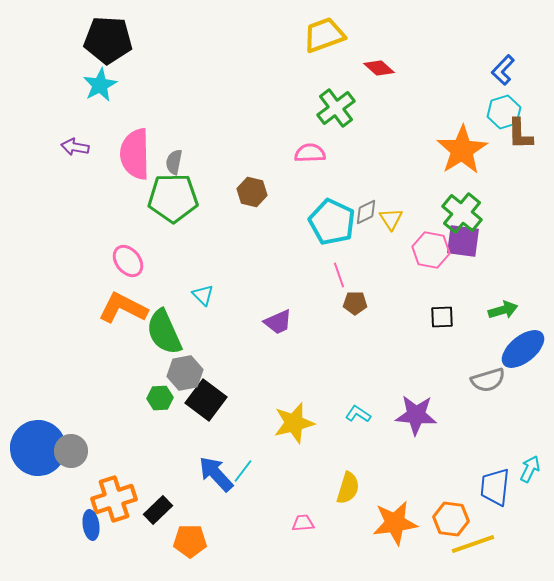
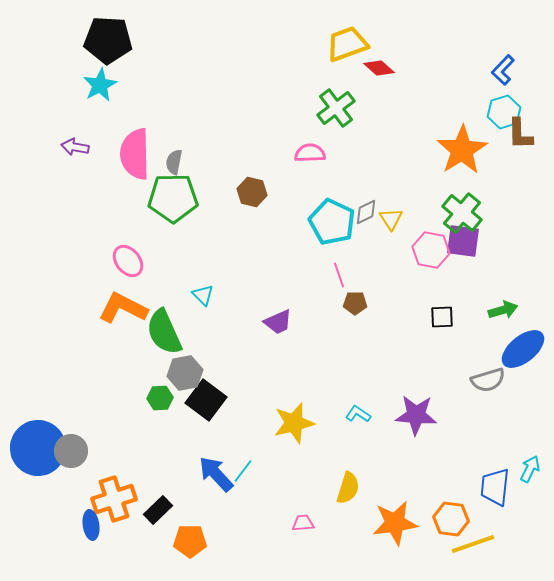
yellow trapezoid at (324, 35): moved 23 px right, 9 px down
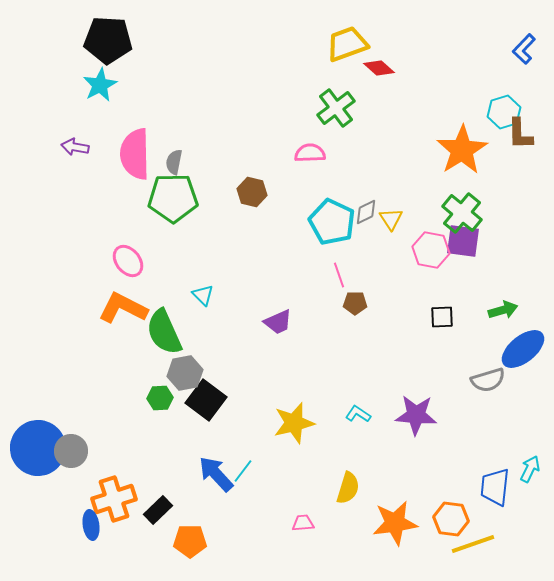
blue L-shape at (503, 70): moved 21 px right, 21 px up
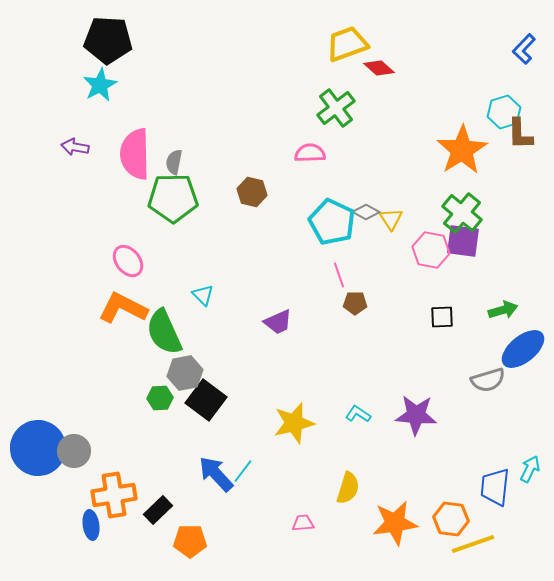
gray diamond at (366, 212): rotated 56 degrees clockwise
gray circle at (71, 451): moved 3 px right
orange cross at (114, 499): moved 4 px up; rotated 9 degrees clockwise
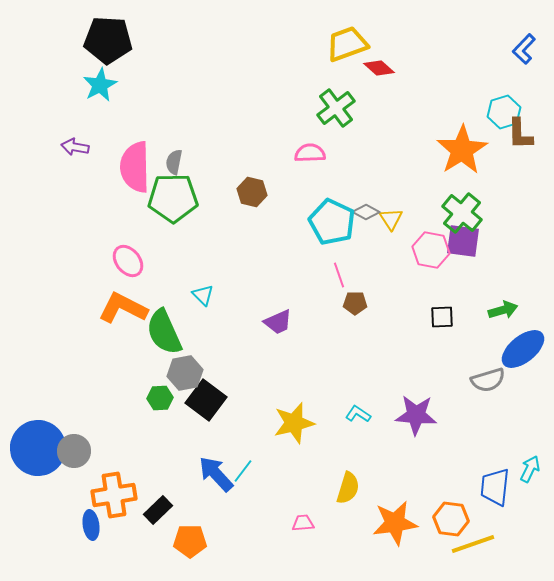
pink semicircle at (135, 154): moved 13 px down
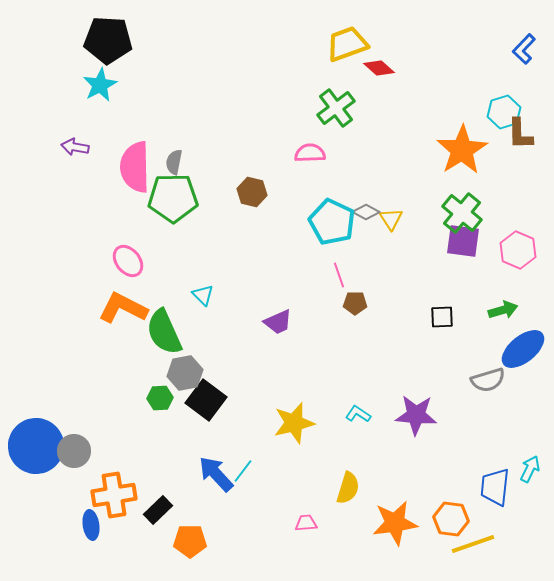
pink hexagon at (431, 250): moved 87 px right; rotated 12 degrees clockwise
blue circle at (38, 448): moved 2 px left, 2 px up
pink trapezoid at (303, 523): moved 3 px right
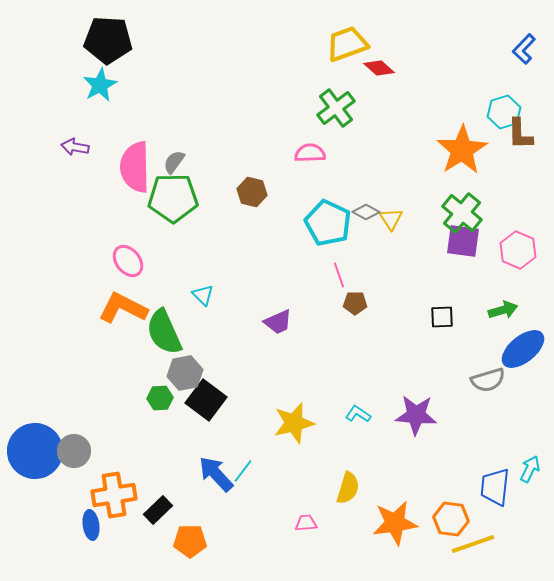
gray semicircle at (174, 162): rotated 25 degrees clockwise
cyan pentagon at (332, 222): moved 4 px left, 1 px down
blue circle at (36, 446): moved 1 px left, 5 px down
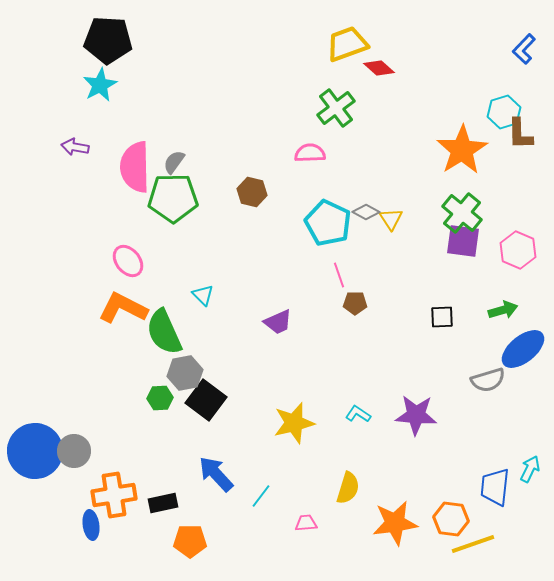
cyan line at (243, 471): moved 18 px right, 25 px down
black rectangle at (158, 510): moved 5 px right, 7 px up; rotated 32 degrees clockwise
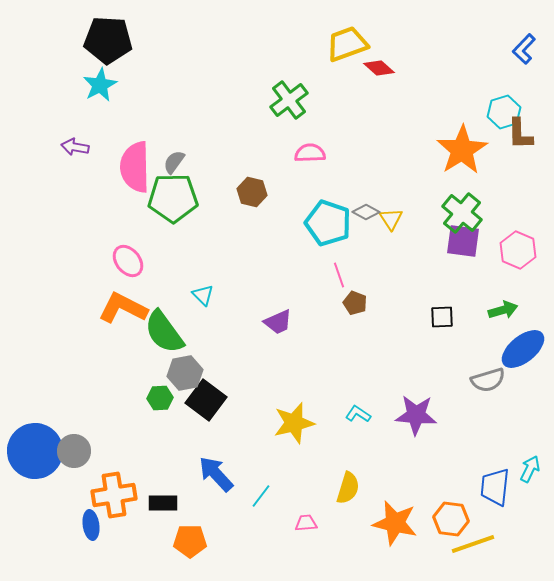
green cross at (336, 108): moved 47 px left, 8 px up
cyan pentagon at (328, 223): rotated 6 degrees counterclockwise
brown pentagon at (355, 303): rotated 20 degrees clockwise
green semicircle at (164, 332): rotated 12 degrees counterclockwise
black rectangle at (163, 503): rotated 12 degrees clockwise
orange star at (395, 523): rotated 21 degrees clockwise
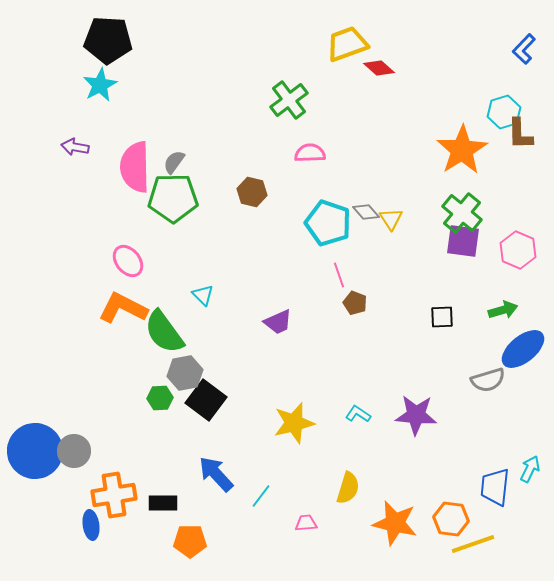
gray diamond at (366, 212): rotated 20 degrees clockwise
